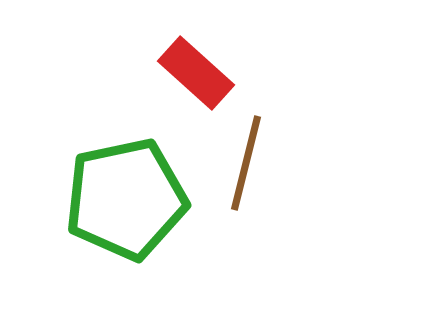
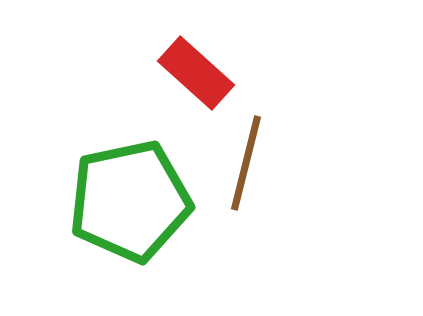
green pentagon: moved 4 px right, 2 px down
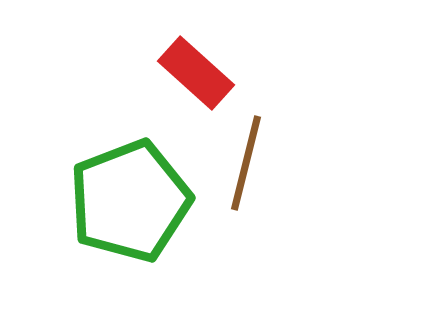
green pentagon: rotated 9 degrees counterclockwise
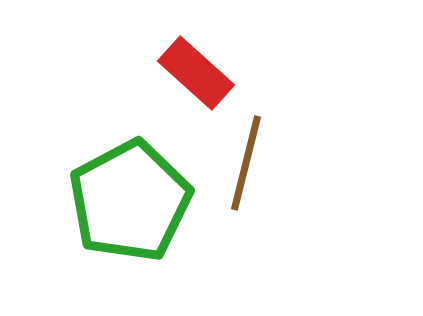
green pentagon: rotated 7 degrees counterclockwise
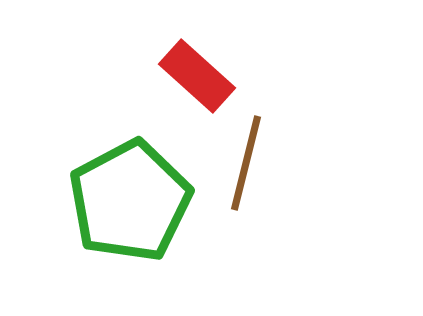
red rectangle: moved 1 px right, 3 px down
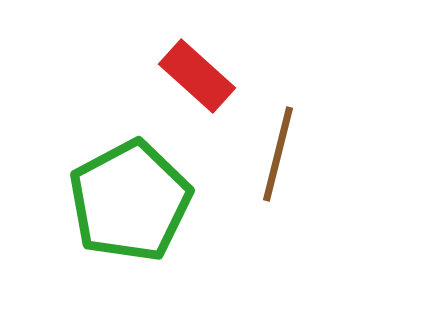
brown line: moved 32 px right, 9 px up
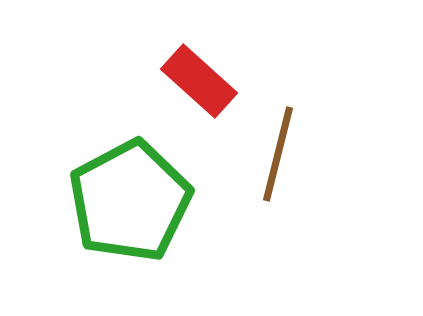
red rectangle: moved 2 px right, 5 px down
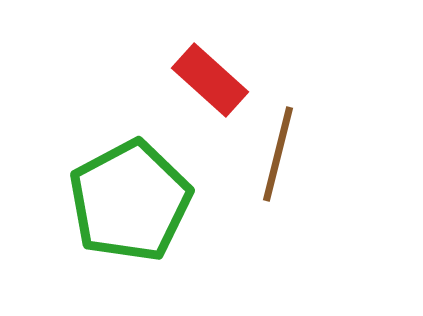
red rectangle: moved 11 px right, 1 px up
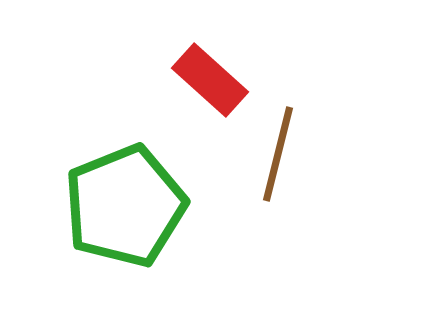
green pentagon: moved 5 px left, 5 px down; rotated 6 degrees clockwise
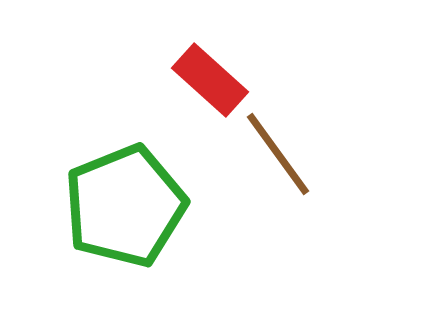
brown line: rotated 50 degrees counterclockwise
